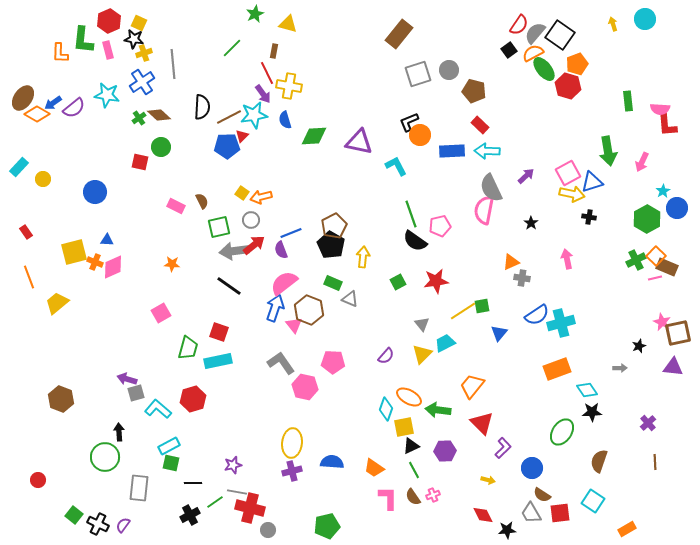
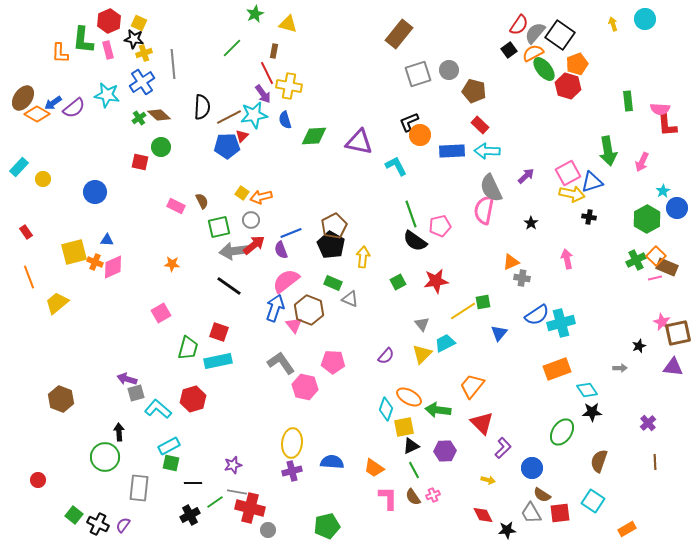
pink semicircle at (284, 283): moved 2 px right, 2 px up
green square at (482, 306): moved 1 px right, 4 px up
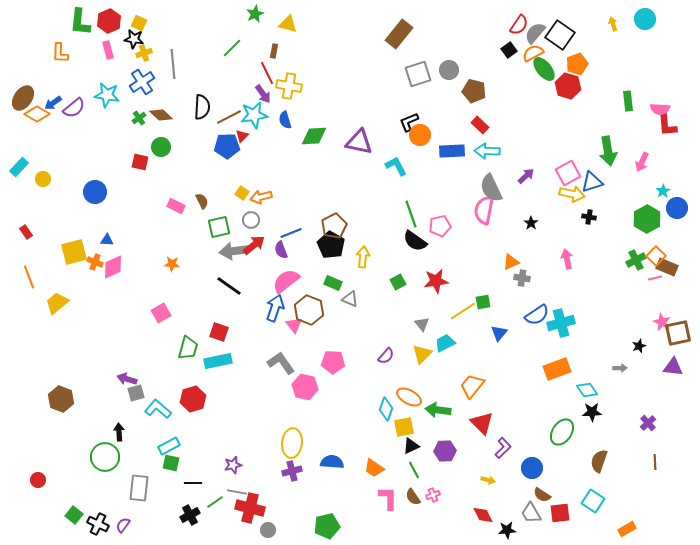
green L-shape at (83, 40): moved 3 px left, 18 px up
brown diamond at (159, 115): moved 2 px right
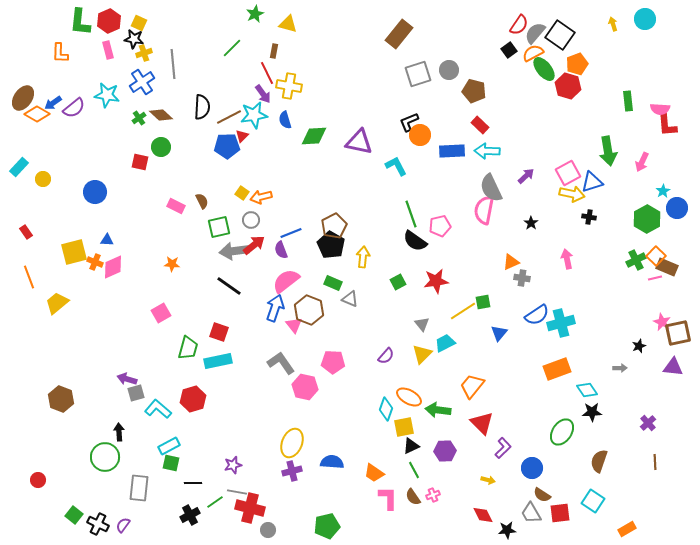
yellow ellipse at (292, 443): rotated 16 degrees clockwise
orange trapezoid at (374, 468): moved 5 px down
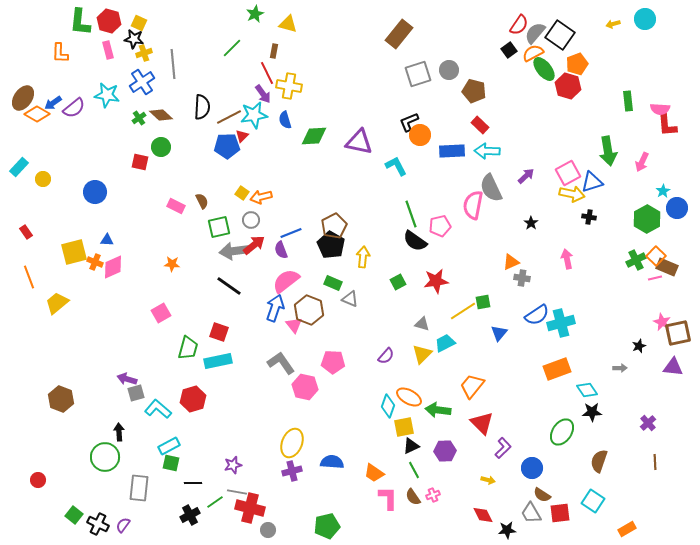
red hexagon at (109, 21): rotated 20 degrees counterclockwise
yellow arrow at (613, 24): rotated 88 degrees counterclockwise
pink semicircle at (484, 210): moved 11 px left, 5 px up
gray triangle at (422, 324): rotated 35 degrees counterclockwise
cyan diamond at (386, 409): moved 2 px right, 3 px up
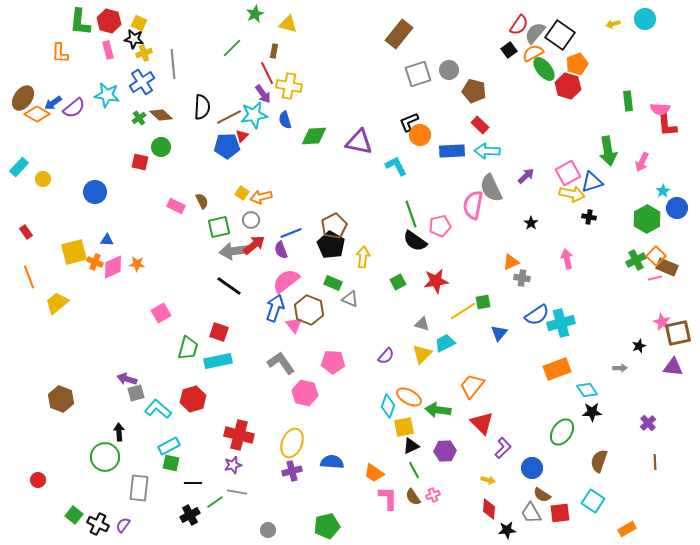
orange star at (172, 264): moved 35 px left
pink hexagon at (305, 387): moved 6 px down
red cross at (250, 508): moved 11 px left, 73 px up
red diamond at (483, 515): moved 6 px right, 6 px up; rotated 30 degrees clockwise
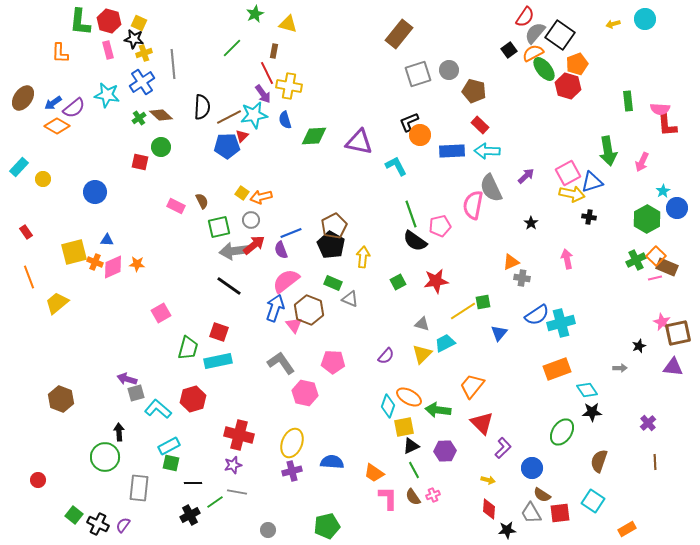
red semicircle at (519, 25): moved 6 px right, 8 px up
orange diamond at (37, 114): moved 20 px right, 12 px down
